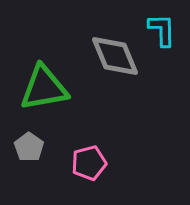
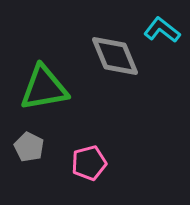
cyan L-shape: rotated 51 degrees counterclockwise
gray pentagon: rotated 8 degrees counterclockwise
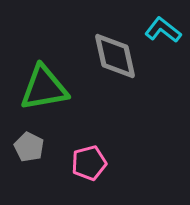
cyan L-shape: moved 1 px right
gray diamond: rotated 10 degrees clockwise
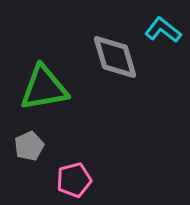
gray diamond: moved 1 px down; rotated 4 degrees counterclockwise
gray pentagon: moved 1 px up; rotated 20 degrees clockwise
pink pentagon: moved 15 px left, 17 px down
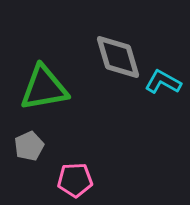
cyan L-shape: moved 52 px down; rotated 9 degrees counterclockwise
gray diamond: moved 3 px right
pink pentagon: moved 1 px right; rotated 12 degrees clockwise
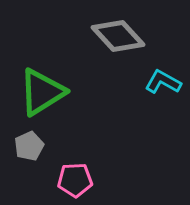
gray diamond: moved 21 px up; rotated 26 degrees counterclockwise
green triangle: moved 2 px left, 4 px down; rotated 22 degrees counterclockwise
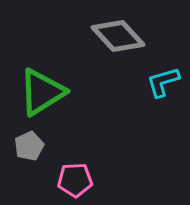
cyan L-shape: rotated 45 degrees counterclockwise
